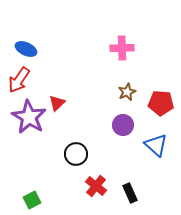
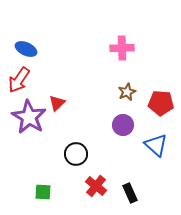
green square: moved 11 px right, 8 px up; rotated 30 degrees clockwise
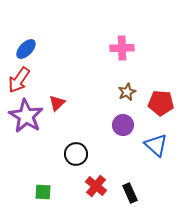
blue ellipse: rotated 70 degrees counterclockwise
purple star: moved 3 px left, 1 px up
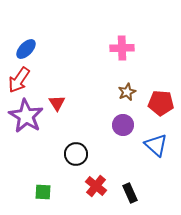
red triangle: rotated 18 degrees counterclockwise
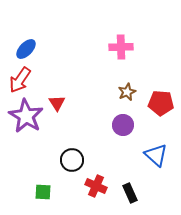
pink cross: moved 1 px left, 1 px up
red arrow: moved 1 px right
blue triangle: moved 10 px down
black circle: moved 4 px left, 6 px down
red cross: rotated 15 degrees counterclockwise
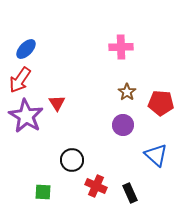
brown star: rotated 12 degrees counterclockwise
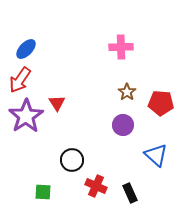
purple star: rotated 8 degrees clockwise
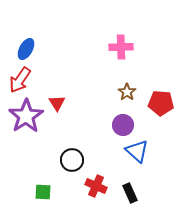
blue ellipse: rotated 15 degrees counterclockwise
blue triangle: moved 19 px left, 4 px up
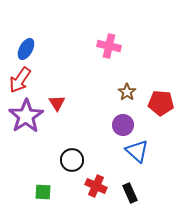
pink cross: moved 12 px left, 1 px up; rotated 15 degrees clockwise
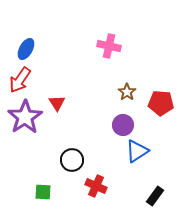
purple star: moved 1 px left, 1 px down
blue triangle: rotated 45 degrees clockwise
black rectangle: moved 25 px right, 3 px down; rotated 60 degrees clockwise
